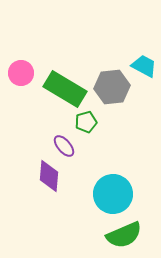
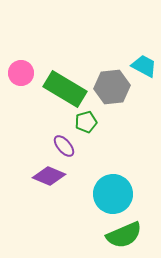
purple diamond: rotated 72 degrees counterclockwise
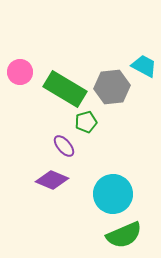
pink circle: moved 1 px left, 1 px up
purple diamond: moved 3 px right, 4 px down
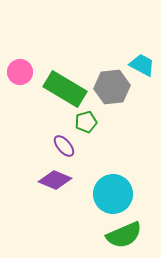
cyan trapezoid: moved 2 px left, 1 px up
purple diamond: moved 3 px right
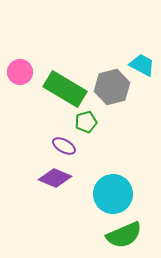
gray hexagon: rotated 8 degrees counterclockwise
purple ellipse: rotated 20 degrees counterclockwise
purple diamond: moved 2 px up
